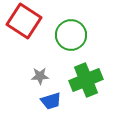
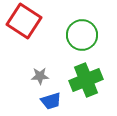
green circle: moved 11 px right
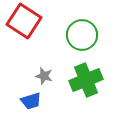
gray star: moved 4 px right; rotated 18 degrees clockwise
blue trapezoid: moved 20 px left
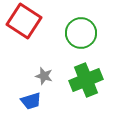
green circle: moved 1 px left, 2 px up
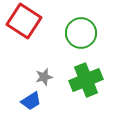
gray star: moved 1 px down; rotated 30 degrees counterclockwise
blue trapezoid: rotated 15 degrees counterclockwise
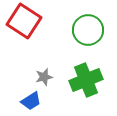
green circle: moved 7 px right, 3 px up
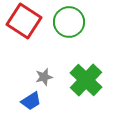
green circle: moved 19 px left, 8 px up
green cross: rotated 24 degrees counterclockwise
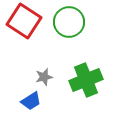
green cross: rotated 24 degrees clockwise
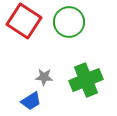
gray star: rotated 18 degrees clockwise
